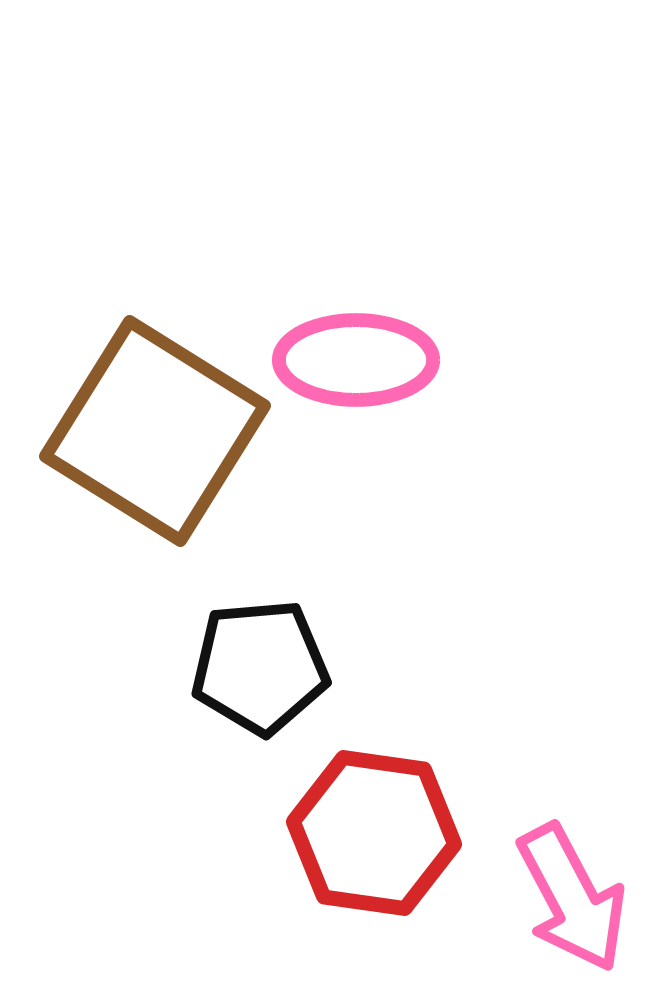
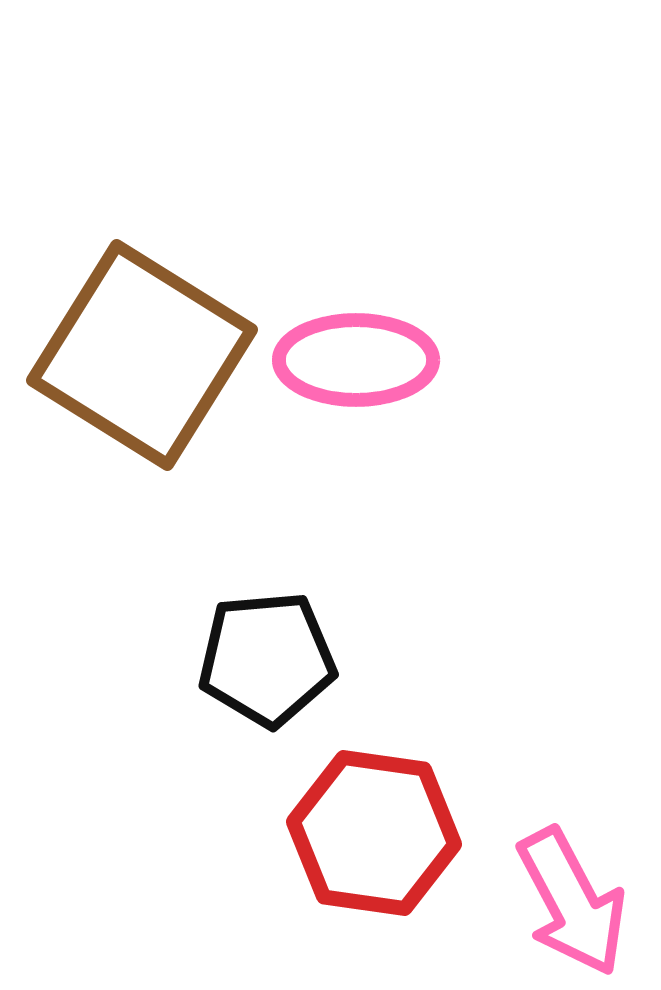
brown square: moved 13 px left, 76 px up
black pentagon: moved 7 px right, 8 px up
pink arrow: moved 4 px down
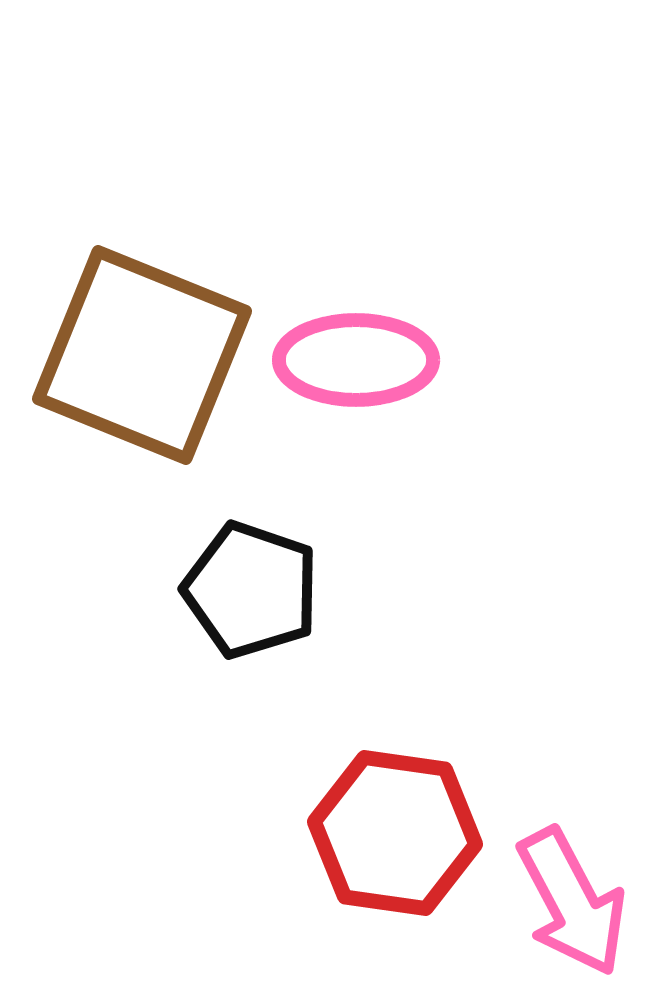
brown square: rotated 10 degrees counterclockwise
black pentagon: moved 16 px left, 69 px up; rotated 24 degrees clockwise
red hexagon: moved 21 px right
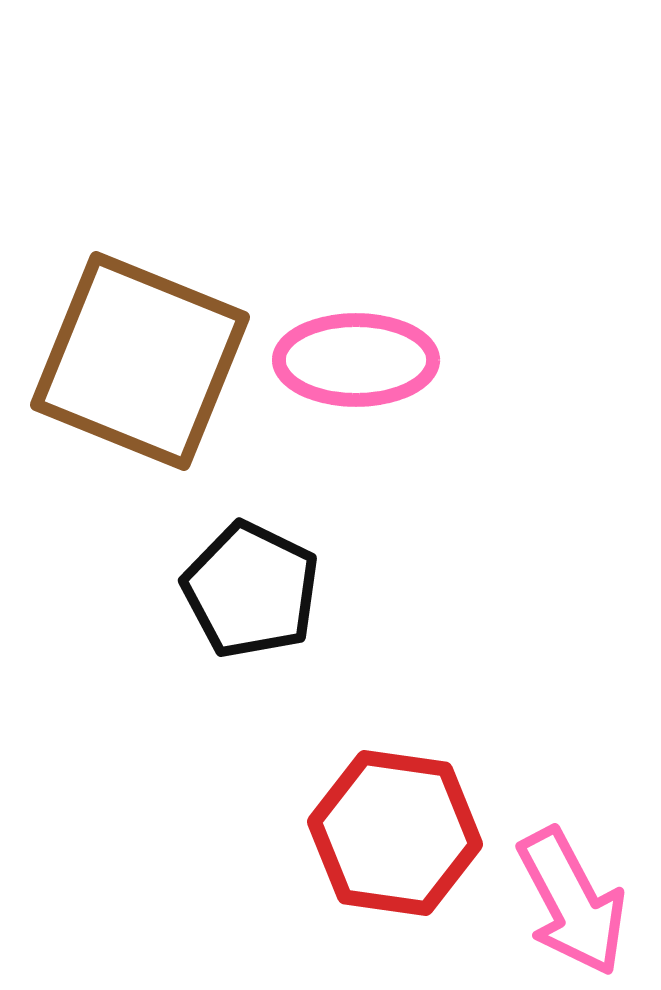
brown square: moved 2 px left, 6 px down
black pentagon: rotated 7 degrees clockwise
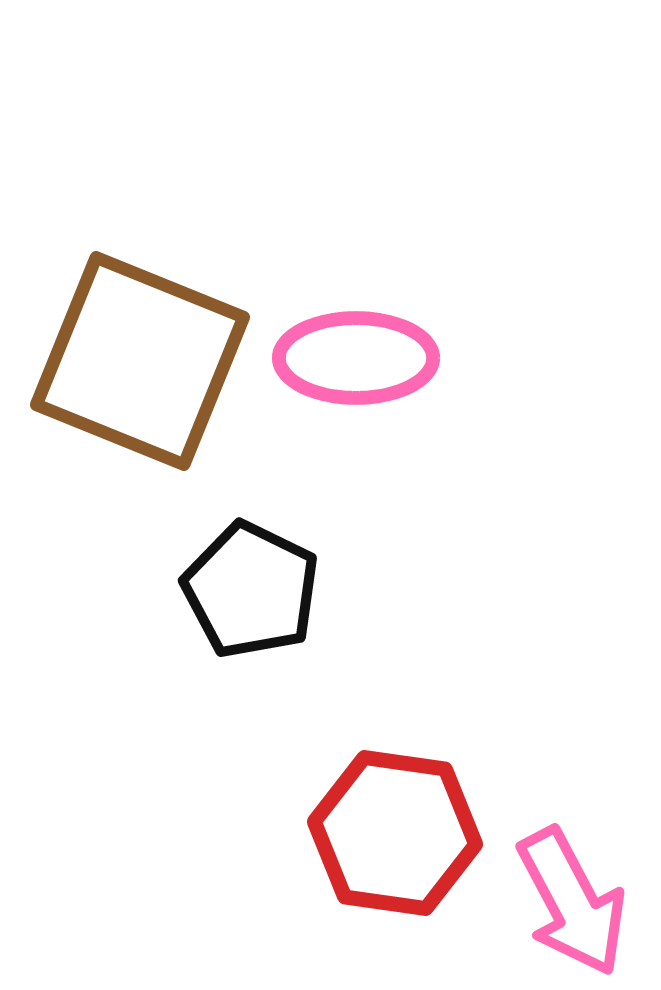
pink ellipse: moved 2 px up
